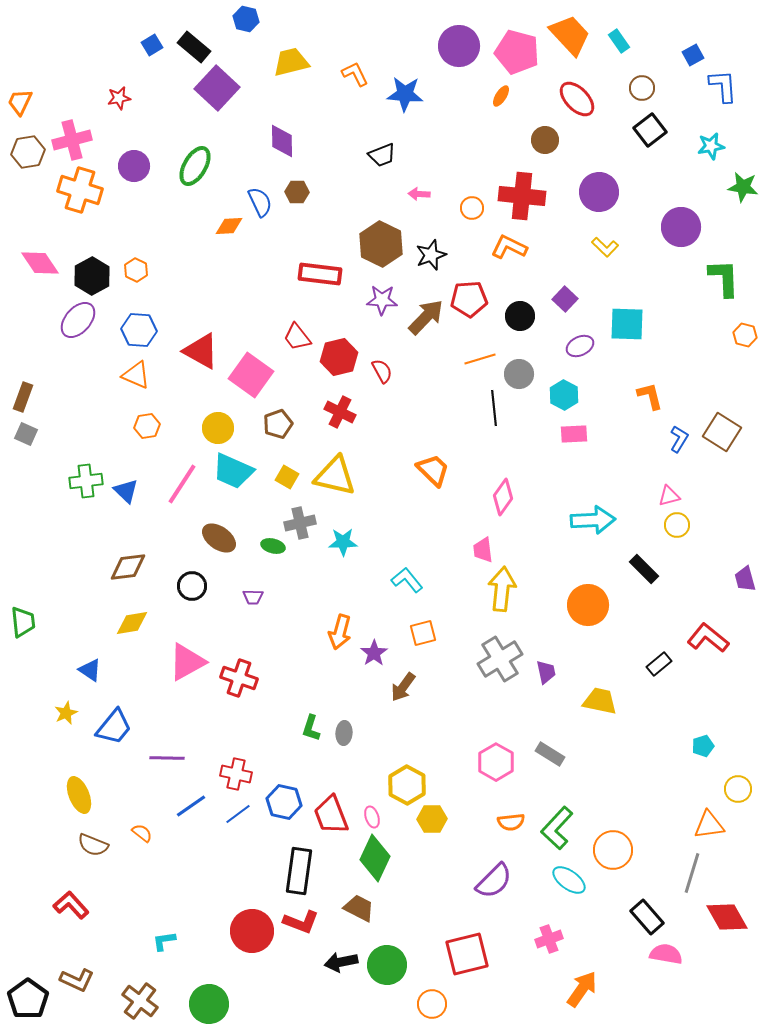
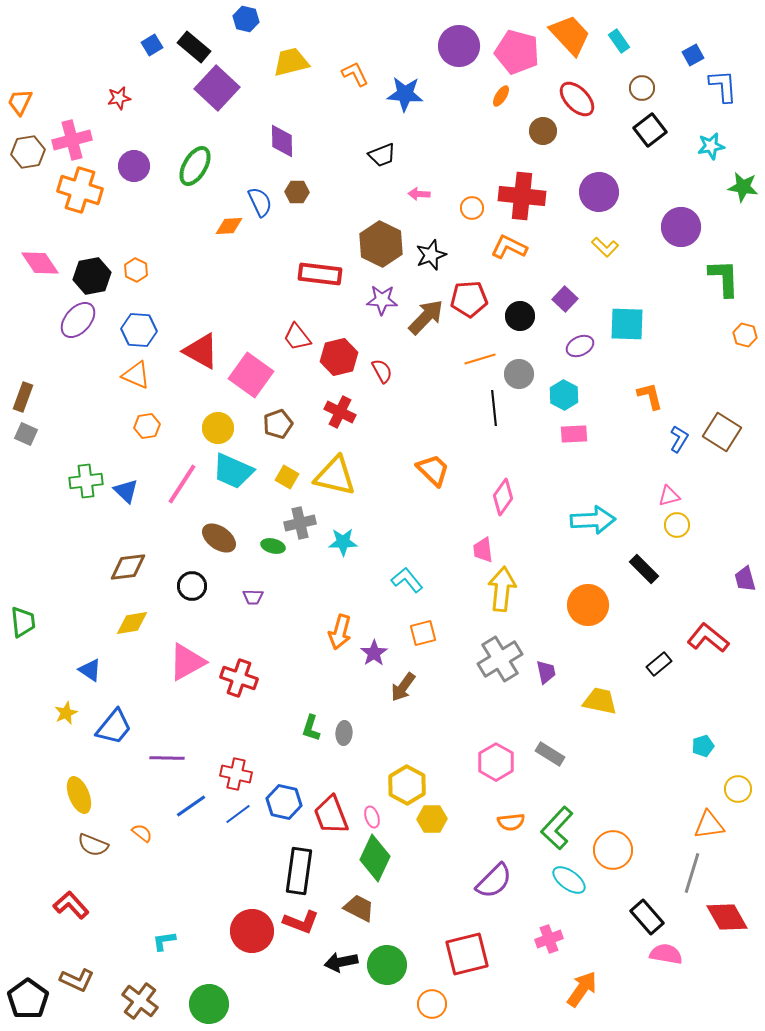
brown circle at (545, 140): moved 2 px left, 9 px up
black hexagon at (92, 276): rotated 18 degrees clockwise
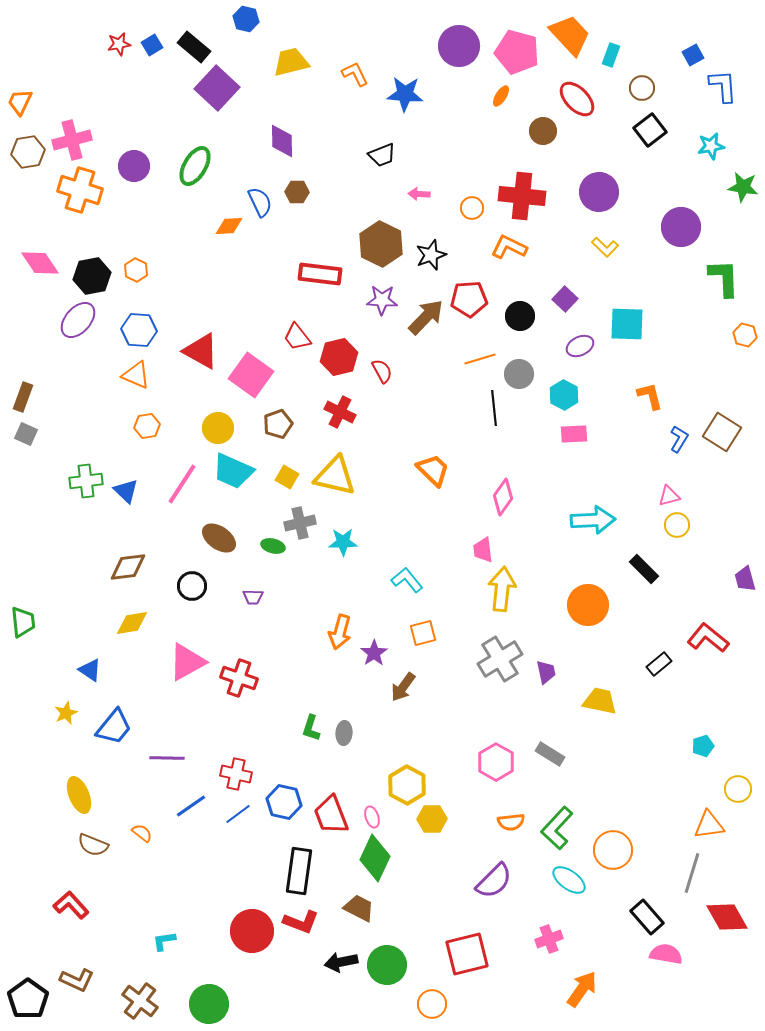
cyan rectangle at (619, 41): moved 8 px left, 14 px down; rotated 55 degrees clockwise
red star at (119, 98): moved 54 px up
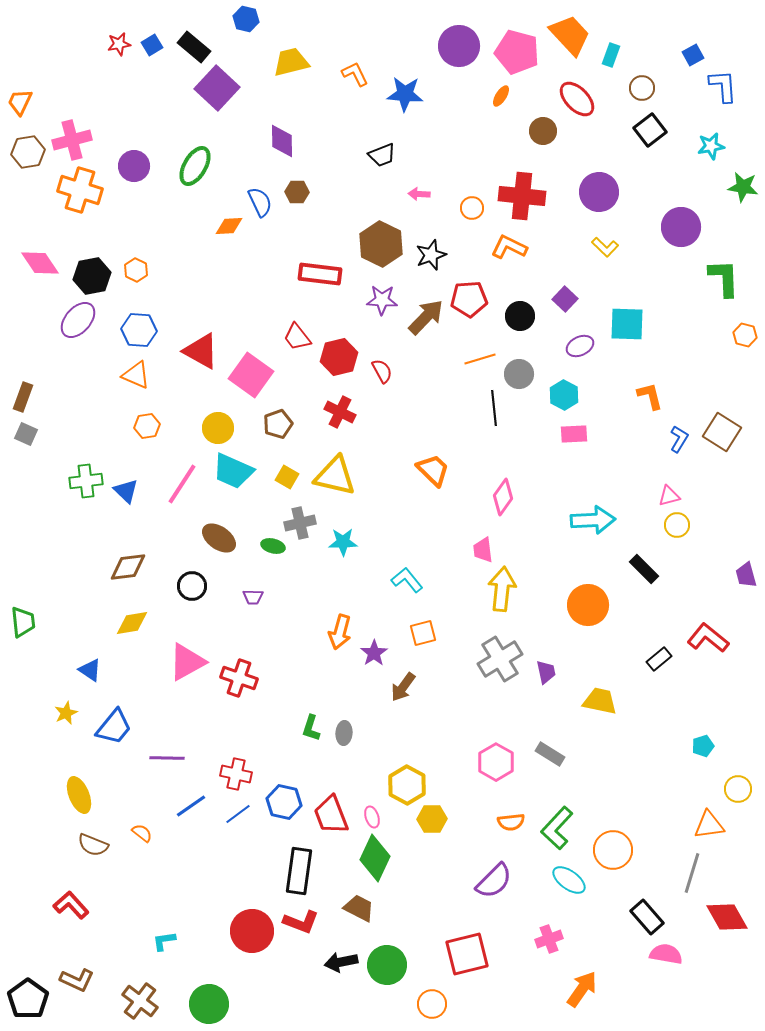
purple trapezoid at (745, 579): moved 1 px right, 4 px up
black rectangle at (659, 664): moved 5 px up
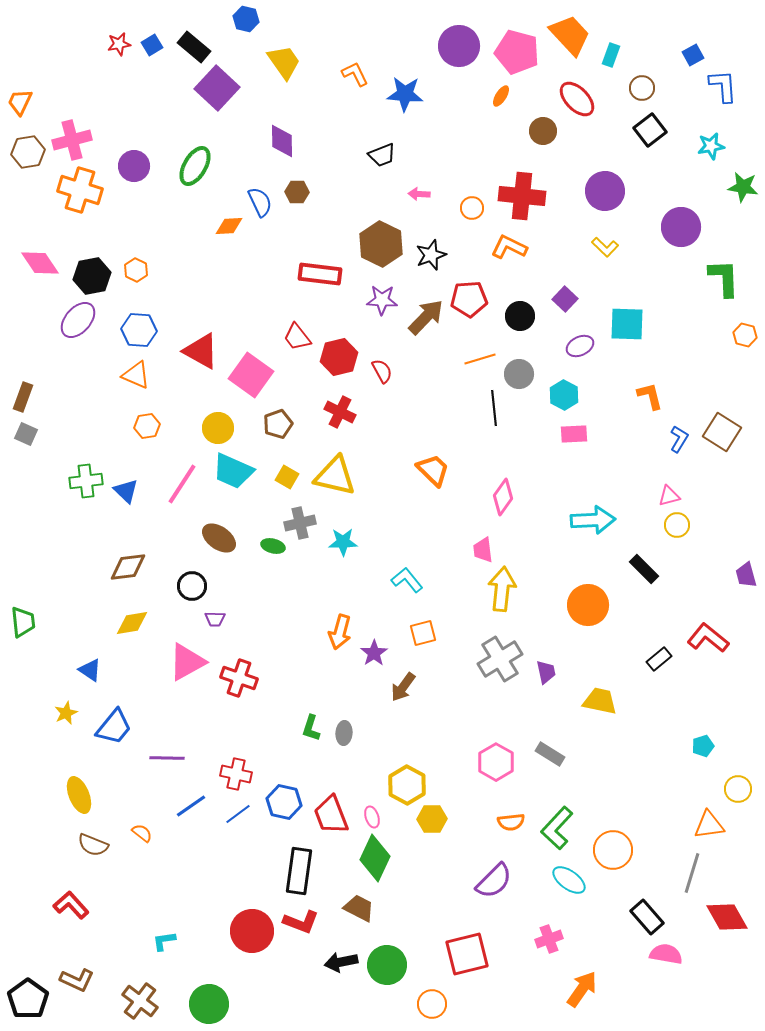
yellow trapezoid at (291, 62): moved 7 px left; rotated 69 degrees clockwise
purple circle at (599, 192): moved 6 px right, 1 px up
purple trapezoid at (253, 597): moved 38 px left, 22 px down
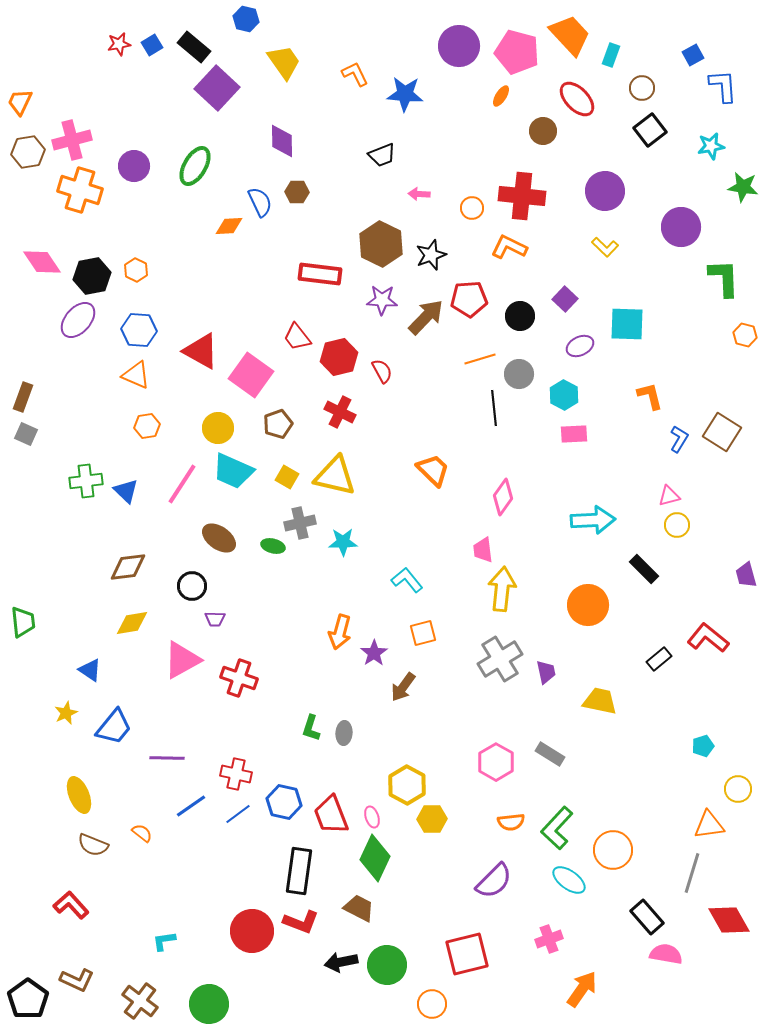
pink diamond at (40, 263): moved 2 px right, 1 px up
pink triangle at (187, 662): moved 5 px left, 2 px up
red diamond at (727, 917): moved 2 px right, 3 px down
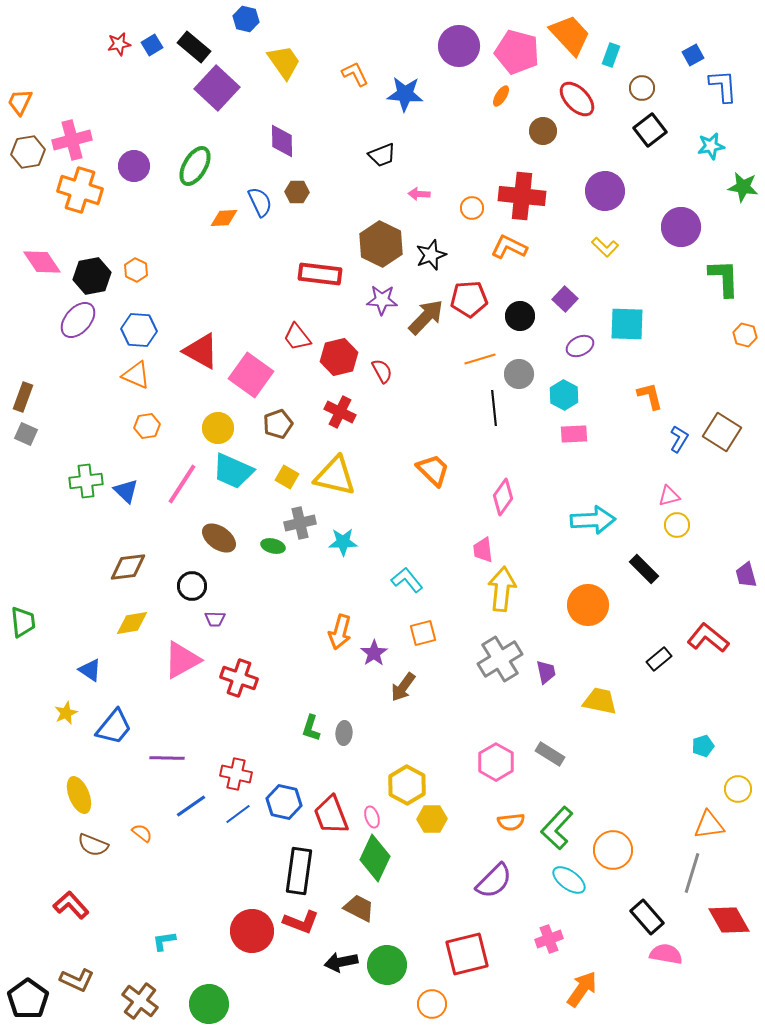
orange diamond at (229, 226): moved 5 px left, 8 px up
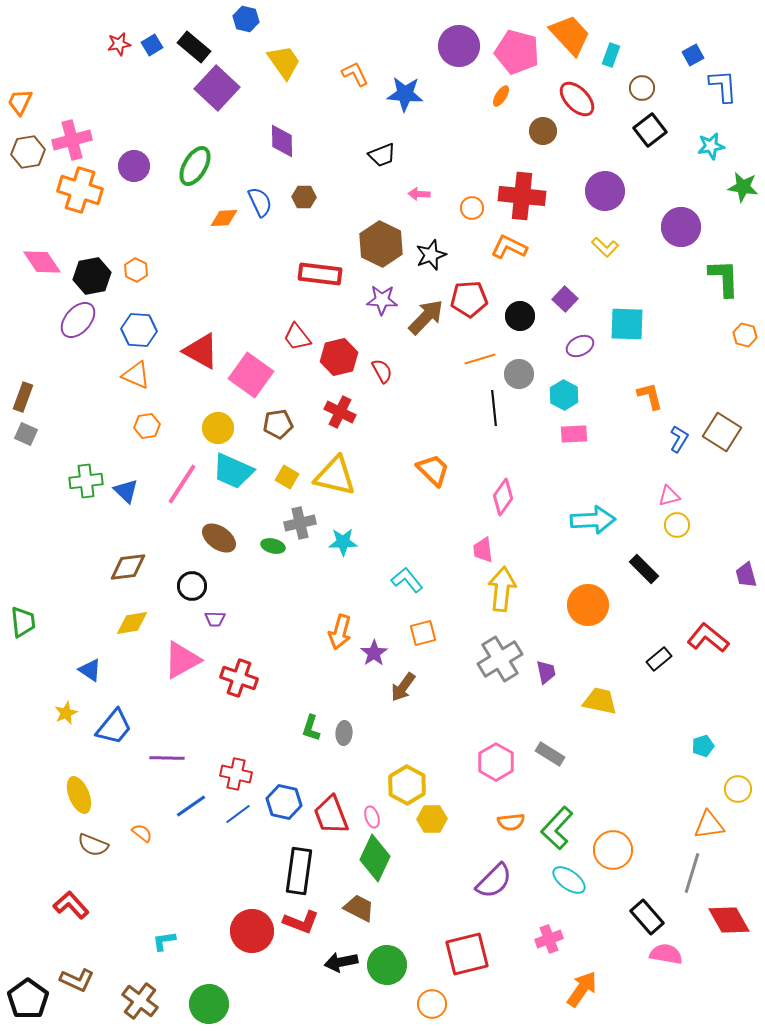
brown hexagon at (297, 192): moved 7 px right, 5 px down
brown pentagon at (278, 424): rotated 12 degrees clockwise
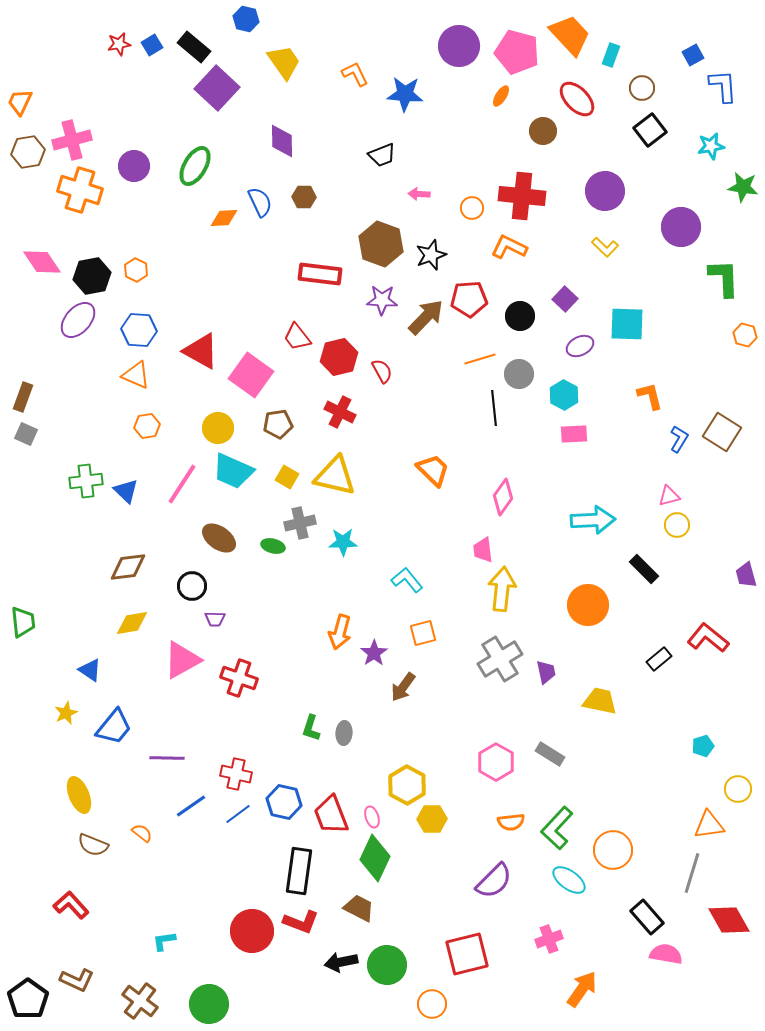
brown hexagon at (381, 244): rotated 6 degrees counterclockwise
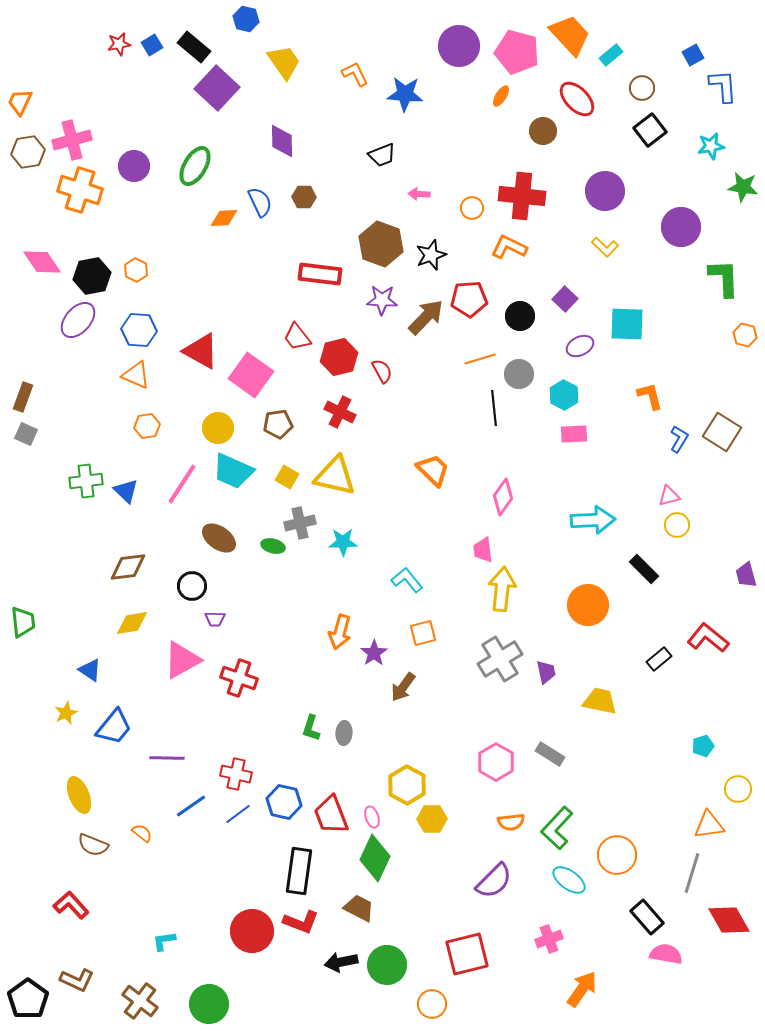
cyan rectangle at (611, 55): rotated 30 degrees clockwise
orange circle at (613, 850): moved 4 px right, 5 px down
